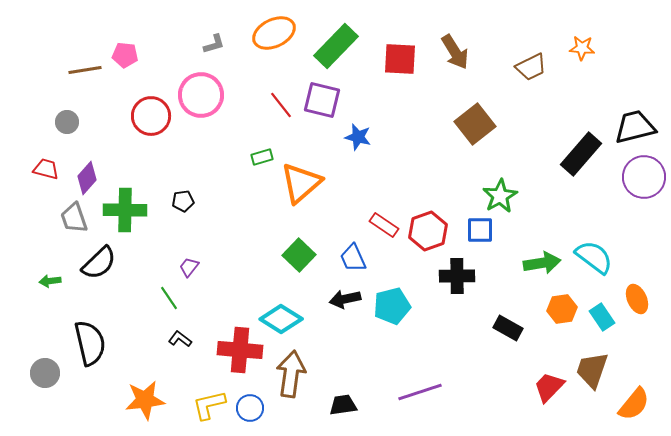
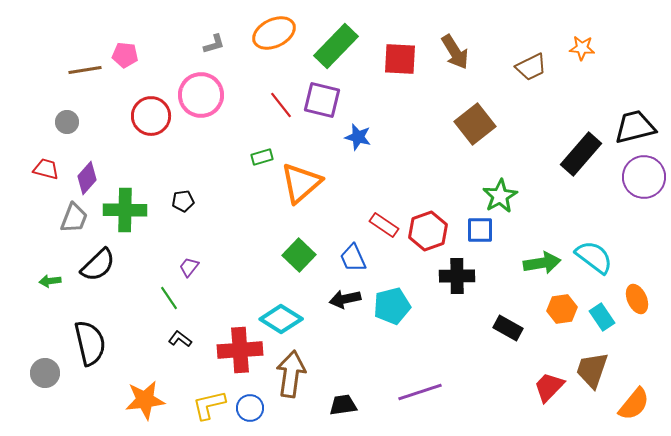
gray trapezoid at (74, 218): rotated 140 degrees counterclockwise
black semicircle at (99, 263): moved 1 px left, 2 px down
red cross at (240, 350): rotated 9 degrees counterclockwise
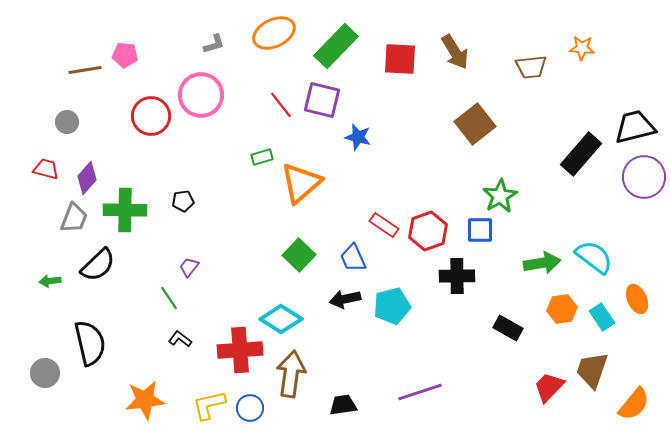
brown trapezoid at (531, 67): rotated 20 degrees clockwise
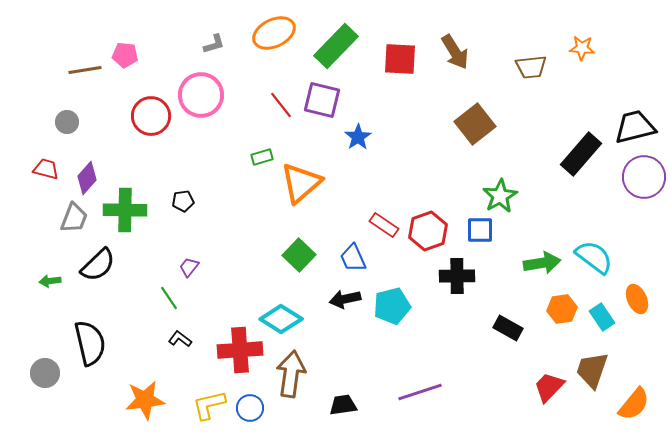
blue star at (358, 137): rotated 24 degrees clockwise
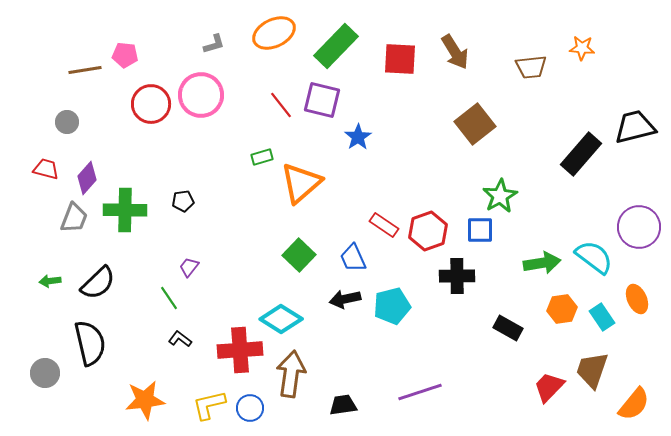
red circle at (151, 116): moved 12 px up
purple circle at (644, 177): moved 5 px left, 50 px down
black semicircle at (98, 265): moved 18 px down
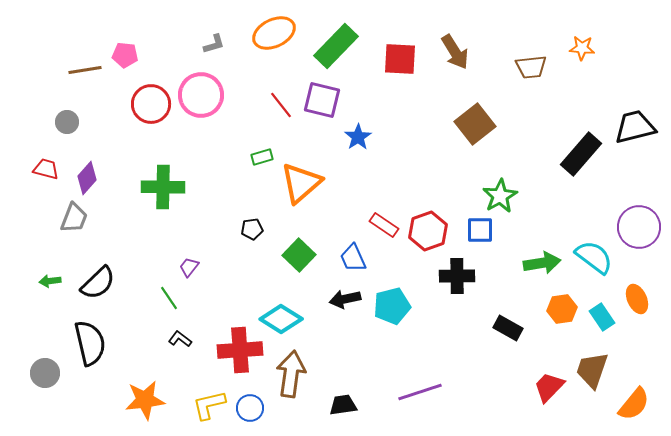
black pentagon at (183, 201): moved 69 px right, 28 px down
green cross at (125, 210): moved 38 px right, 23 px up
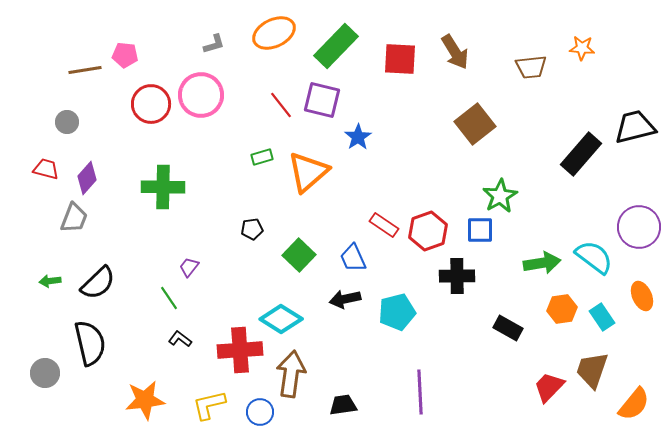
orange triangle at (301, 183): moved 7 px right, 11 px up
orange ellipse at (637, 299): moved 5 px right, 3 px up
cyan pentagon at (392, 306): moved 5 px right, 6 px down
purple line at (420, 392): rotated 75 degrees counterclockwise
blue circle at (250, 408): moved 10 px right, 4 px down
